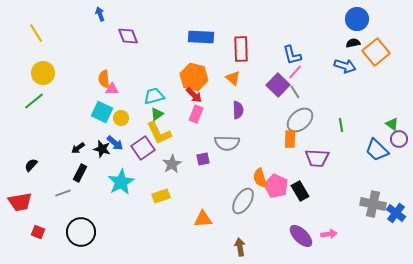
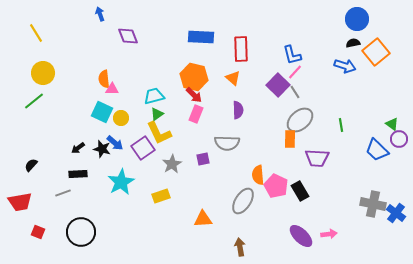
black rectangle at (80, 173): moved 2 px left, 1 px down; rotated 60 degrees clockwise
orange semicircle at (260, 178): moved 2 px left, 3 px up; rotated 12 degrees clockwise
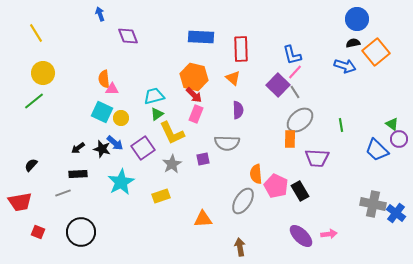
yellow L-shape at (159, 133): moved 13 px right
orange semicircle at (258, 175): moved 2 px left, 1 px up
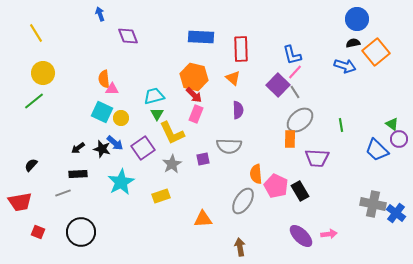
green triangle at (157, 114): rotated 24 degrees counterclockwise
gray semicircle at (227, 143): moved 2 px right, 3 px down
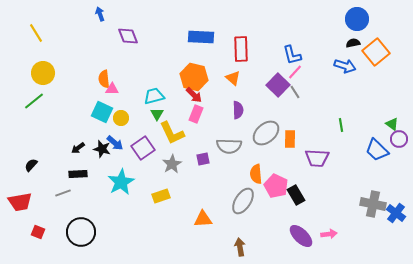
gray ellipse at (300, 120): moved 34 px left, 13 px down
black rectangle at (300, 191): moved 4 px left, 4 px down
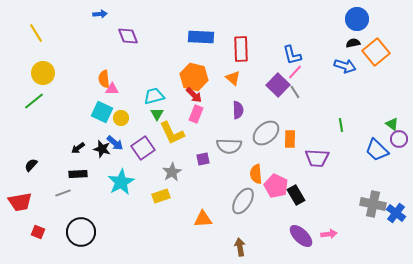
blue arrow at (100, 14): rotated 104 degrees clockwise
gray star at (172, 164): moved 8 px down
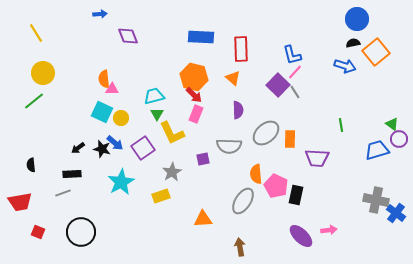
blue trapezoid at (377, 150): rotated 120 degrees clockwise
black semicircle at (31, 165): rotated 48 degrees counterclockwise
black rectangle at (78, 174): moved 6 px left
black rectangle at (296, 195): rotated 42 degrees clockwise
gray cross at (373, 204): moved 3 px right, 4 px up
pink arrow at (329, 234): moved 4 px up
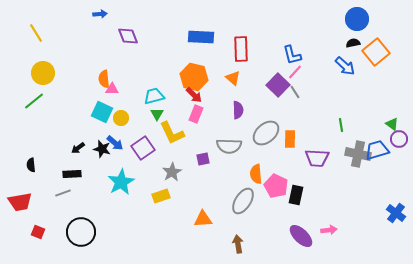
blue arrow at (345, 66): rotated 25 degrees clockwise
gray cross at (376, 200): moved 18 px left, 46 px up
brown arrow at (240, 247): moved 2 px left, 3 px up
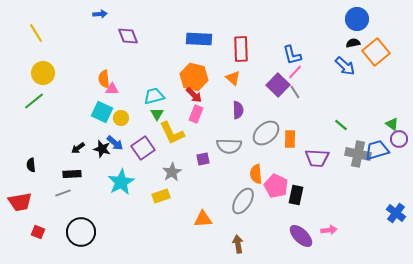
blue rectangle at (201, 37): moved 2 px left, 2 px down
green line at (341, 125): rotated 40 degrees counterclockwise
